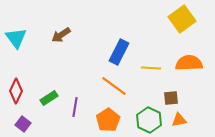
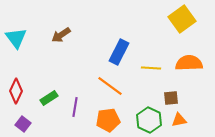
orange line: moved 4 px left
orange pentagon: rotated 25 degrees clockwise
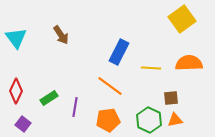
brown arrow: rotated 90 degrees counterclockwise
orange triangle: moved 4 px left
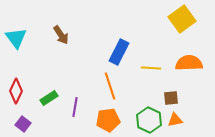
orange line: rotated 36 degrees clockwise
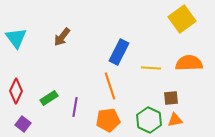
brown arrow: moved 1 px right, 2 px down; rotated 72 degrees clockwise
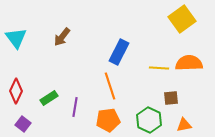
yellow line: moved 8 px right
orange triangle: moved 9 px right, 5 px down
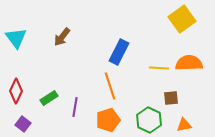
orange pentagon: rotated 10 degrees counterclockwise
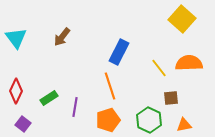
yellow square: rotated 12 degrees counterclockwise
yellow line: rotated 48 degrees clockwise
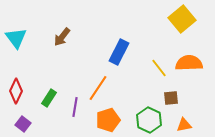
yellow square: rotated 8 degrees clockwise
orange line: moved 12 px left, 2 px down; rotated 52 degrees clockwise
green rectangle: rotated 24 degrees counterclockwise
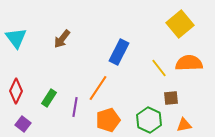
yellow square: moved 2 px left, 5 px down
brown arrow: moved 2 px down
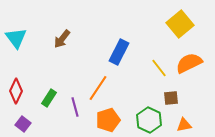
orange semicircle: rotated 24 degrees counterclockwise
purple line: rotated 24 degrees counterclockwise
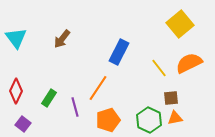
orange triangle: moved 9 px left, 7 px up
